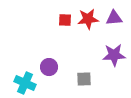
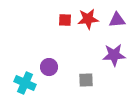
purple triangle: moved 3 px right, 2 px down
gray square: moved 2 px right, 1 px down
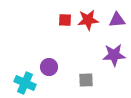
red star: moved 1 px down
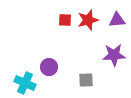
red star: rotated 10 degrees counterclockwise
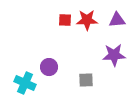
red star: moved 1 px left; rotated 15 degrees clockwise
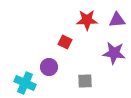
red square: moved 22 px down; rotated 24 degrees clockwise
purple star: moved 2 px up; rotated 10 degrees clockwise
gray square: moved 1 px left, 1 px down
